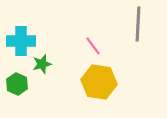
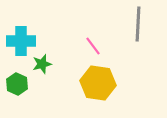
yellow hexagon: moved 1 px left, 1 px down
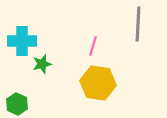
cyan cross: moved 1 px right
pink line: rotated 54 degrees clockwise
green hexagon: moved 20 px down
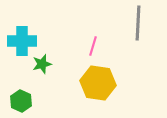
gray line: moved 1 px up
green hexagon: moved 4 px right, 3 px up
